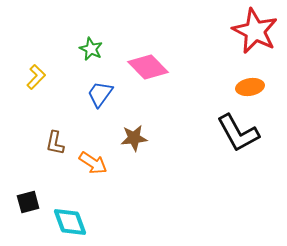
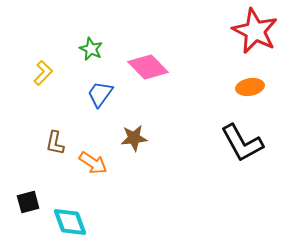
yellow L-shape: moved 7 px right, 4 px up
black L-shape: moved 4 px right, 10 px down
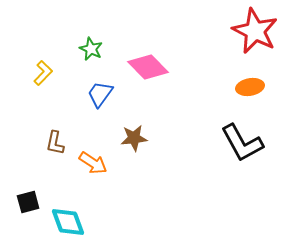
cyan diamond: moved 2 px left
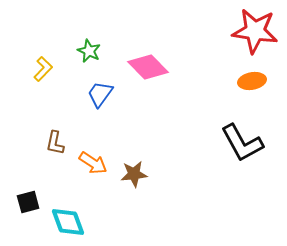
red star: rotated 18 degrees counterclockwise
green star: moved 2 px left, 2 px down
yellow L-shape: moved 4 px up
orange ellipse: moved 2 px right, 6 px up
brown star: moved 36 px down
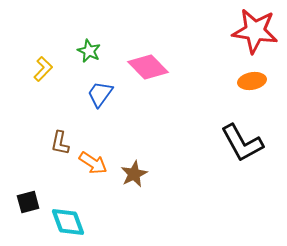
brown L-shape: moved 5 px right
brown star: rotated 20 degrees counterclockwise
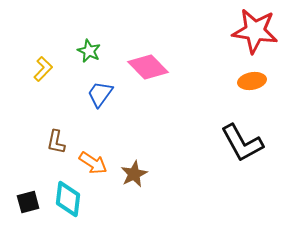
brown L-shape: moved 4 px left, 1 px up
cyan diamond: moved 23 px up; rotated 27 degrees clockwise
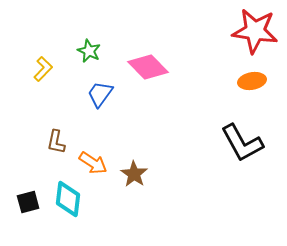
brown star: rotated 12 degrees counterclockwise
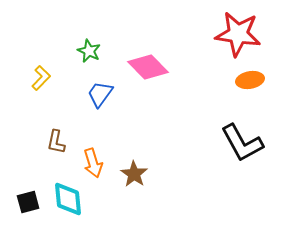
red star: moved 17 px left, 3 px down
yellow L-shape: moved 2 px left, 9 px down
orange ellipse: moved 2 px left, 1 px up
orange arrow: rotated 40 degrees clockwise
cyan diamond: rotated 12 degrees counterclockwise
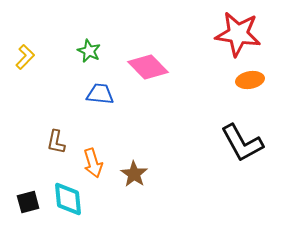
yellow L-shape: moved 16 px left, 21 px up
blue trapezoid: rotated 60 degrees clockwise
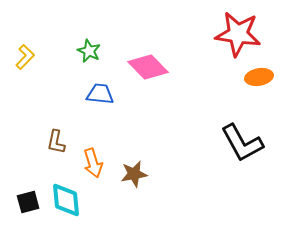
orange ellipse: moved 9 px right, 3 px up
brown star: rotated 28 degrees clockwise
cyan diamond: moved 2 px left, 1 px down
